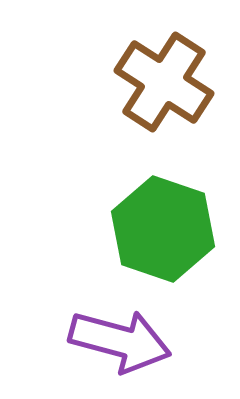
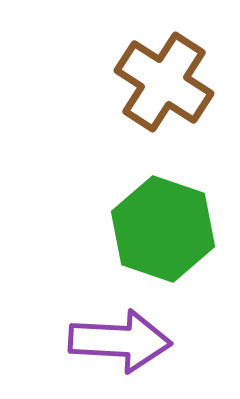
purple arrow: rotated 12 degrees counterclockwise
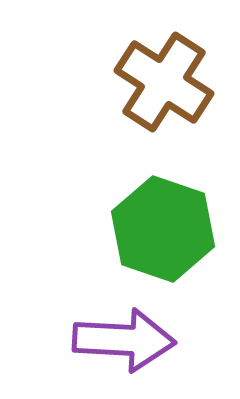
purple arrow: moved 4 px right, 1 px up
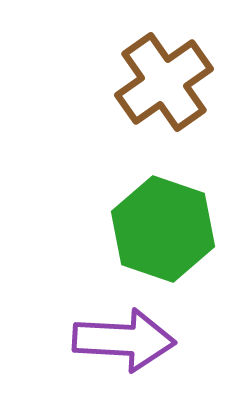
brown cross: rotated 22 degrees clockwise
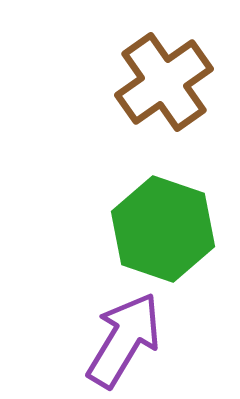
purple arrow: rotated 62 degrees counterclockwise
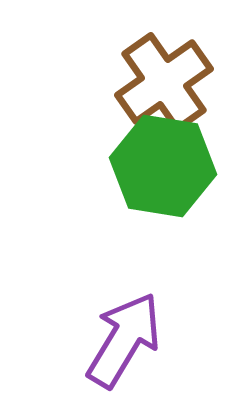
green hexagon: moved 63 px up; rotated 10 degrees counterclockwise
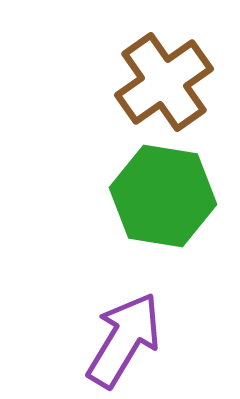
green hexagon: moved 30 px down
